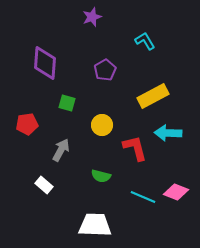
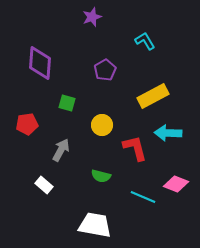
purple diamond: moved 5 px left
pink diamond: moved 8 px up
white trapezoid: rotated 8 degrees clockwise
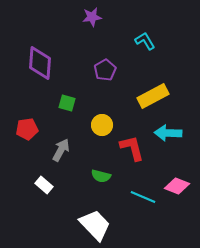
purple star: rotated 12 degrees clockwise
red pentagon: moved 5 px down
red L-shape: moved 3 px left
pink diamond: moved 1 px right, 2 px down
white trapezoid: rotated 36 degrees clockwise
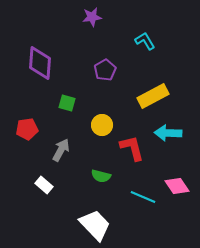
pink diamond: rotated 35 degrees clockwise
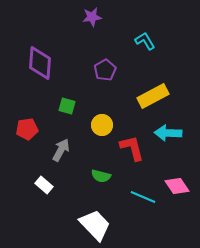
green square: moved 3 px down
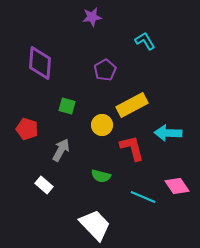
yellow rectangle: moved 21 px left, 9 px down
red pentagon: rotated 25 degrees clockwise
